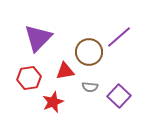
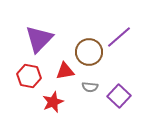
purple triangle: moved 1 px right, 1 px down
red hexagon: moved 2 px up; rotated 20 degrees clockwise
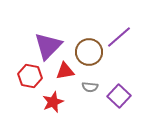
purple triangle: moved 9 px right, 7 px down
red hexagon: moved 1 px right
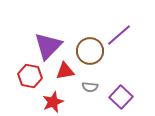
purple line: moved 2 px up
brown circle: moved 1 px right, 1 px up
purple square: moved 2 px right, 1 px down
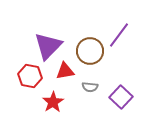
purple line: rotated 12 degrees counterclockwise
red star: rotated 10 degrees counterclockwise
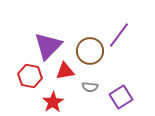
purple square: rotated 15 degrees clockwise
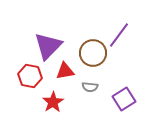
brown circle: moved 3 px right, 2 px down
purple square: moved 3 px right, 2 px down
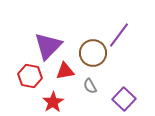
gray semicircle: moved 1 px up; rotated 56 degrees clockwise
purple square: rotated 15 degrees counterclockwise
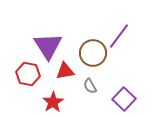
purple line: moved 1 px down
purple triangle: rotated 16 degrees counterclockwise
red hexagon: moved 2 px left, 2 px up
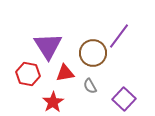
red triangle: moved 2 px down
